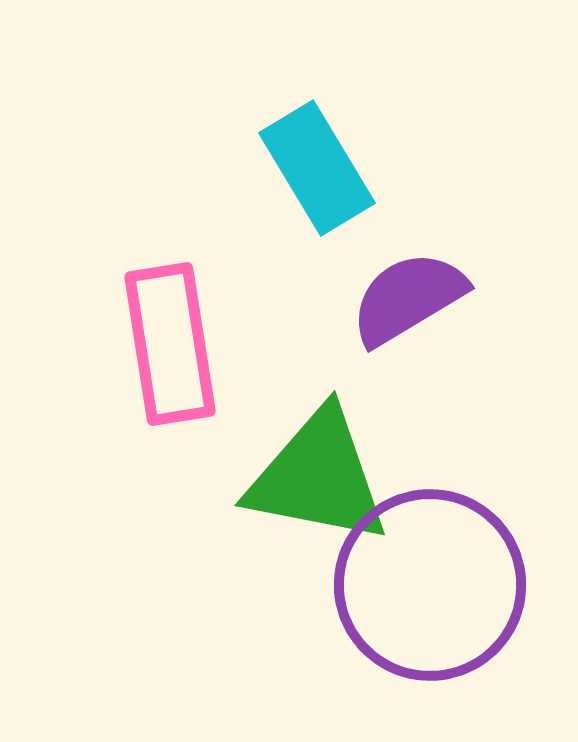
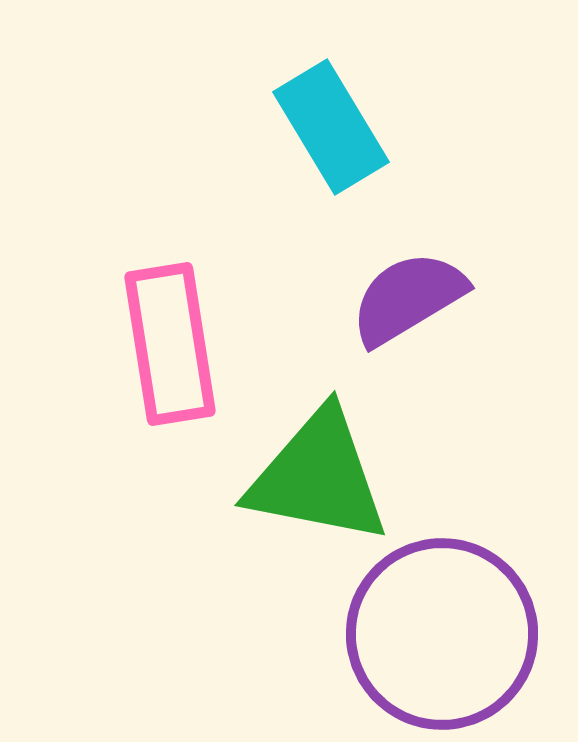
cyan rectangle: moved 14 px right, 41 px up
purple circle: moved 12 px right, 49 px down
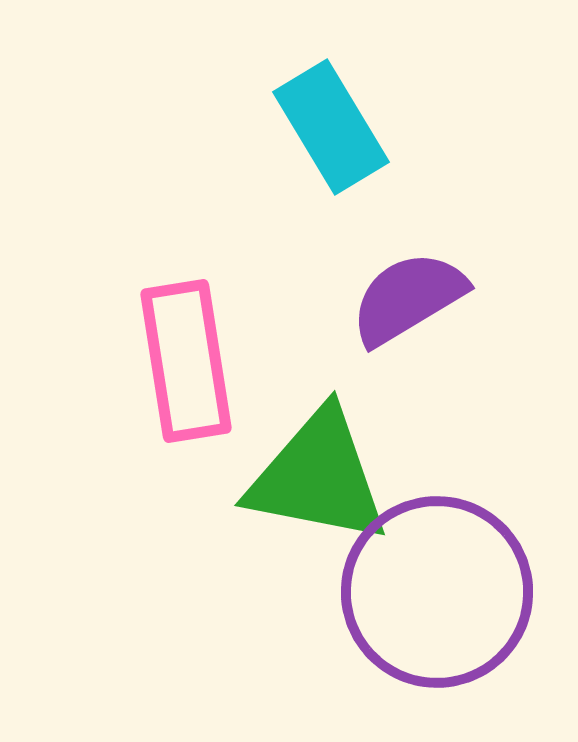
pink rectangle: moved 16 px right, 17 px down
purple circle: moved 5 px left, 42 px up
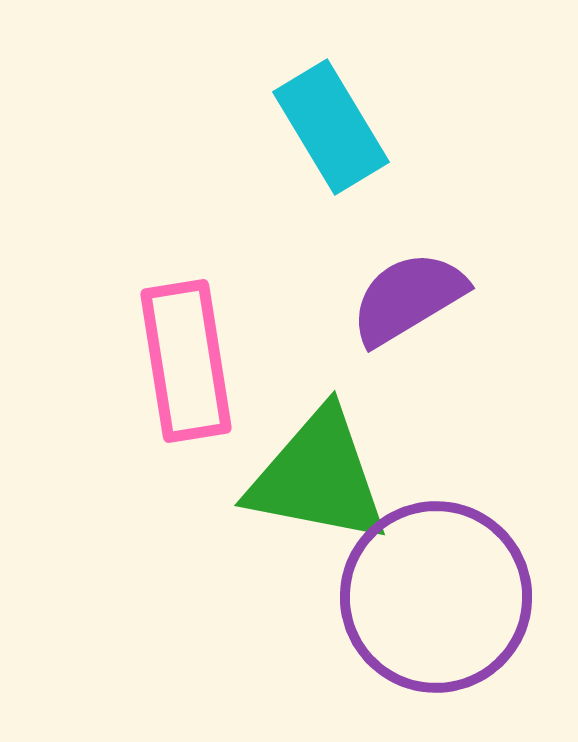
purple circle: moved 1 px left, 5 px down
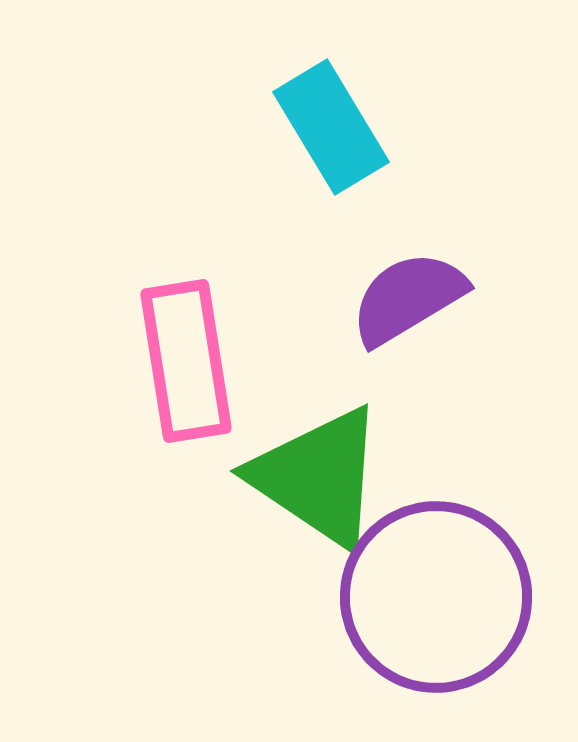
green triangle: rotated 23 degrees clockwise
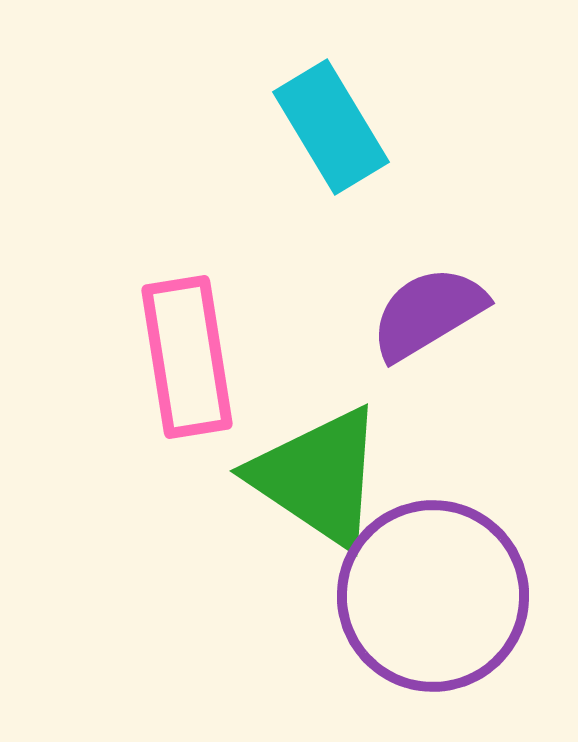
purple semicircle: moved 20 px right, 15 px down
pink rectangle: moved 1 px right, 4 px up
purple circle: moved 3 px left, 1 px up
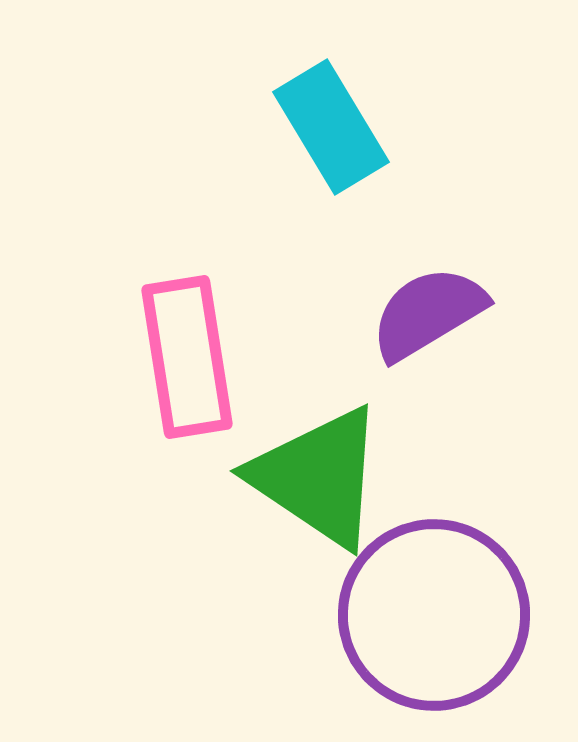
purple circle: moved 1 px right, 19 px down
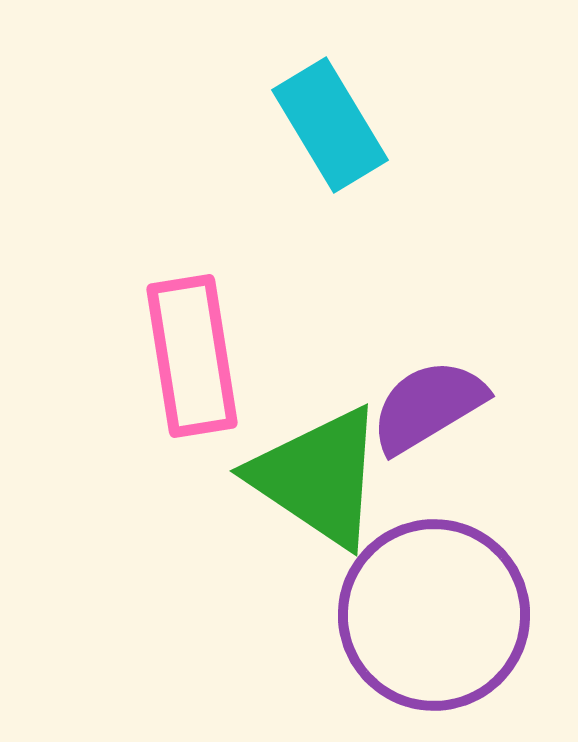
cyan rectangle: moved 1 px left, 2 px up
purple semicircle: moved 93 px down
pink rectangle: moved 5 px right, 1 px up
